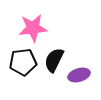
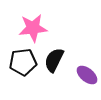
purple ellipse: moved 8 px right; rotated 55 degrees clockwise
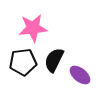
purple ellipse: moved 7 px left
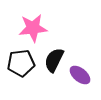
black pentagon: moved 2 px left, 1 px down
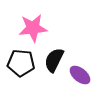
black pentagon: rotated 12 degrees clockwise
